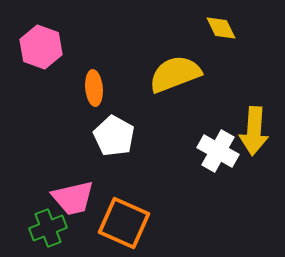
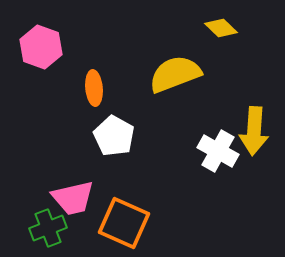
yellow diamond: rotated 20 degrees counterclockwise
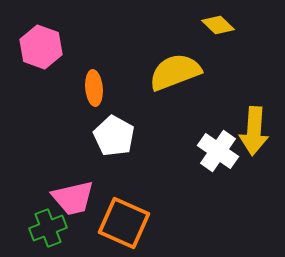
yellow diamond: moved 3 px left, 3 px up
yellow semicircle: moved 2 px up
white cross: rotated 6 degrees clockwise
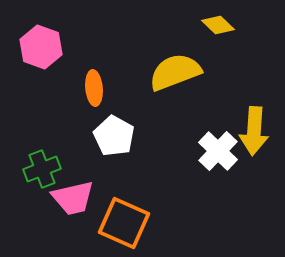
white cross: rotated 9 degrees clockwise
green cross: moved 6 px left, 59 px up
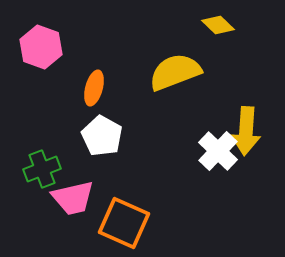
orange ellipse: rotated 20 degrees clockwise
yellow arrow: moved 8 px left
white pentagon: moved 12 px left
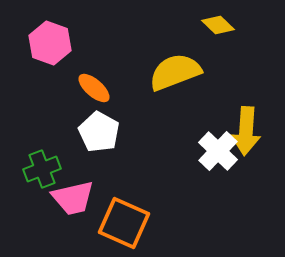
pink hexagon: moved 9 px right, 4 px up
orange ellipse: rotated 64 degrees counterclockwise
white pentagon: moved 3 px left, 4 px up
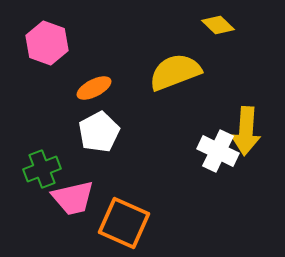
pink hexagon: moved 3 px left
orange ellipse: rotated 68 degrees counterclockwise
white pentagon: rotated 15 degrees clockwise
white cross: rotated 18 degrees counterclockwise
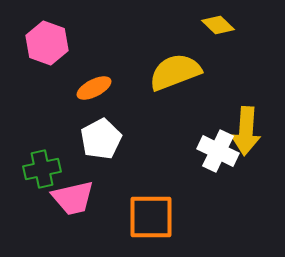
white pentagon: moved 2 px right, 7 px down
green cross: rotated 9 degrees clockwise
orange square: moved 27 px right, 6 px up; rotated 24 degrees counterclockwise
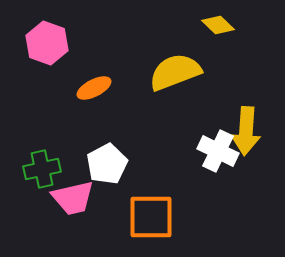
white pentagon: moved 6 px right, 25 px down
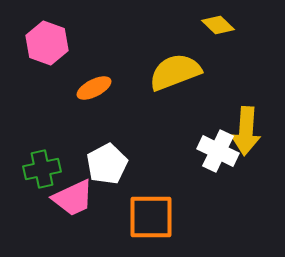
pink trapezoid: rotated 12 degrees counterclockwise
